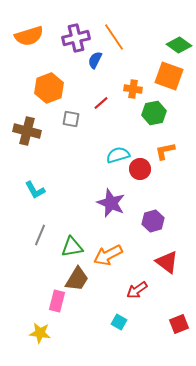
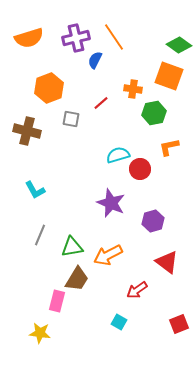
orange semicircle: moved 2 px down
orange L-shape: moved 4 px right, 4 px up
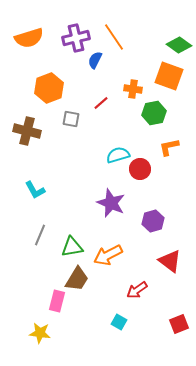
red triangle: moved 3 px right, 1 px up
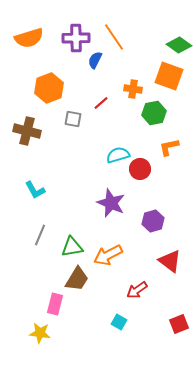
purple cross: rotated 12 degrees clockwise
gray square: moved 2 px right
pink rectangle: moved 2 px left, 3 px down
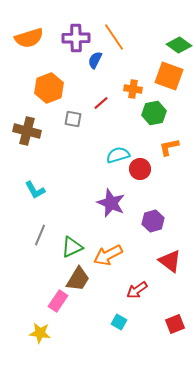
green triangle: rotated 15 degrees counterclockwise
brown trapezoid: moved 1 px right
pink rectangle: moved 3 px right, 3 px up; rotated 20 degrees clockwise
red square: moved 4 px left
